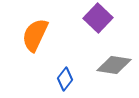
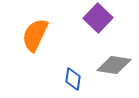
blue diamond: moved 8 px right; rotated 30 degrees counterclockwise
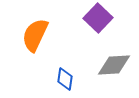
gray diamond: rotated 12 degrees counterclockwise
blue diamond: moved 8 px left
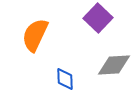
blue diamond: rotated 10 degrees counterclockwise
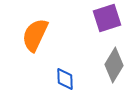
purple square: moved 9 px right; rotated 28 degrees clockwise
gray diamond: rotated 56 degrees counterclockwise
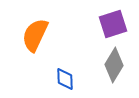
purple square: moved 6 px right, 6 px down
